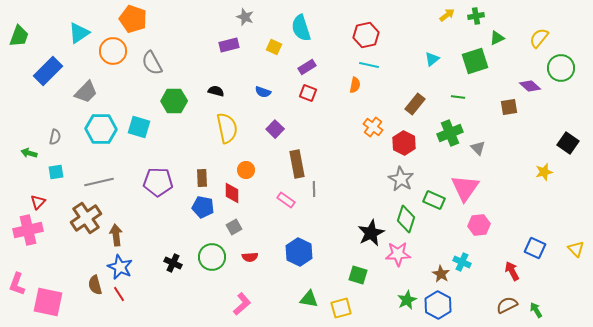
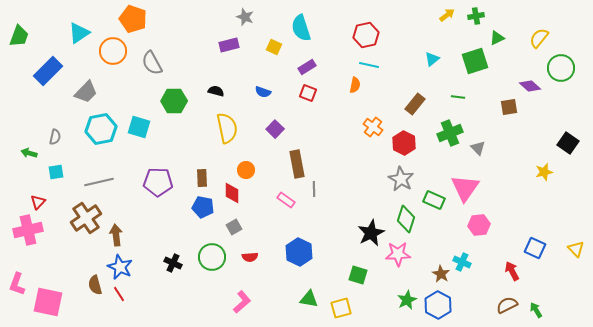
cyan hexagon at (101, 129): rotated 12 degrees counterclockwise
pink L-shape at (242, 304): moved 2 px up
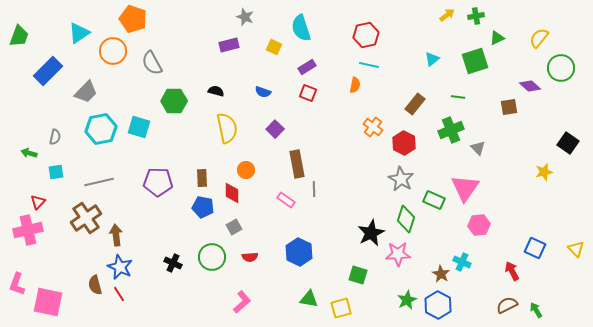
green cross at (450, 133): moved 1 px right, 3 px up
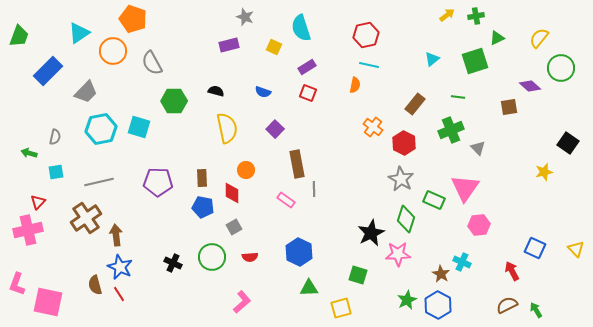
green triangle at (309, 299): moved 11 px up; rotated 12 degrees counterclockwise
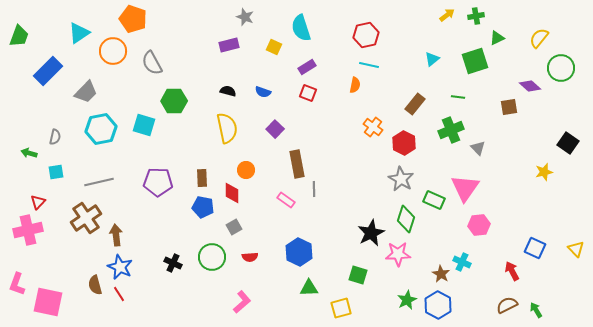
black semicircle at (216, 91): moved 12 px right
cyan square at (139, 127): moved 5 px right, 2 px up
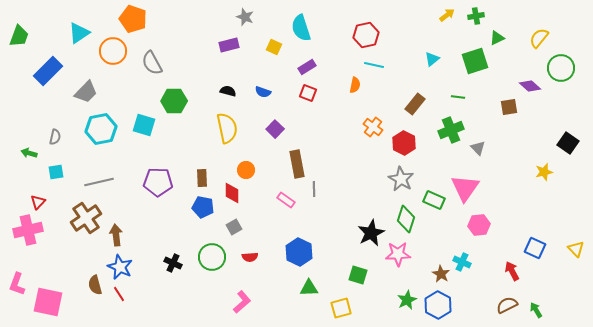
cyan line at (369, 65): moved 5 px right
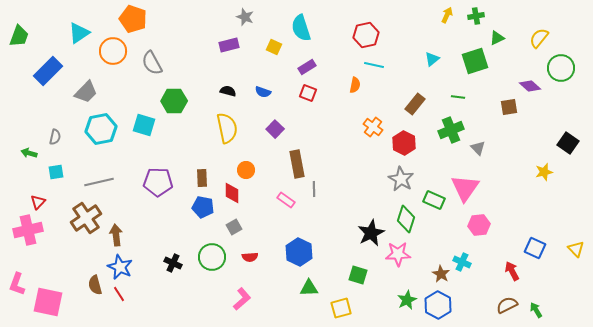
yellow arrow at (447, 15): rotated 28 degrees counterclockwise
pink L-shape at (242, 302): moved 3 px up
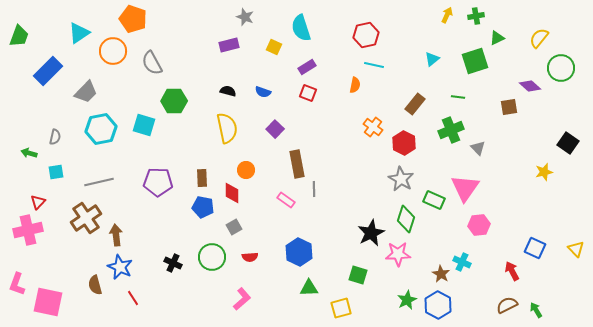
red line at (119, 294): moved 14 px right, 4 px down
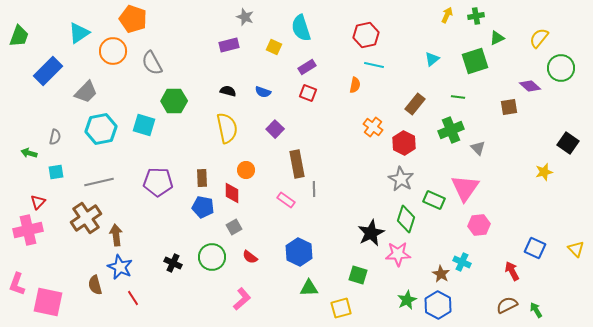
red semicircle at (250, 257): rotated 42 degrees clockwise
